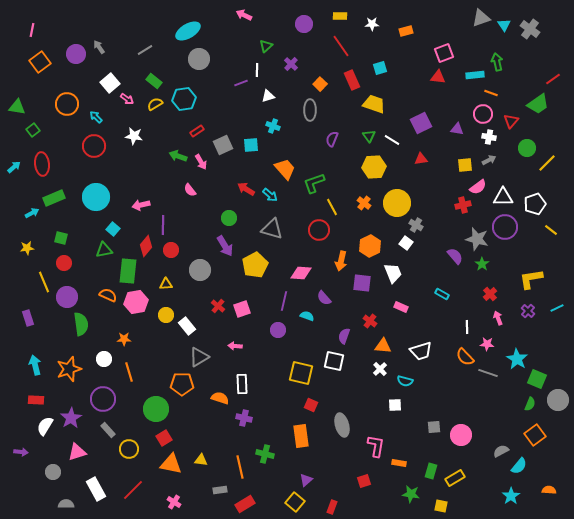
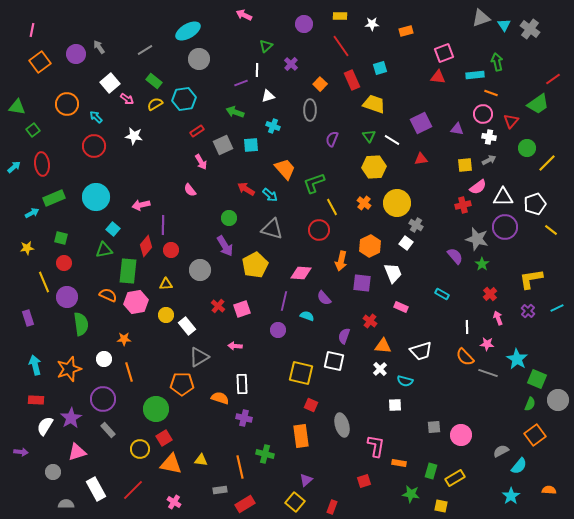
green arrow at (178, 156): moved 57 px right, 44 px up
yellow circle at (129, 449): moved 11 px right
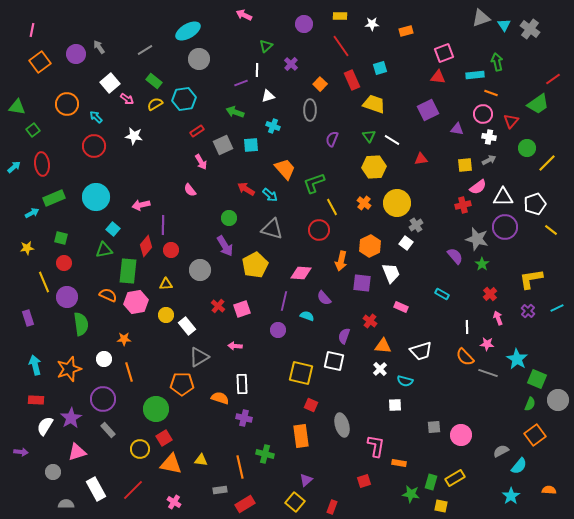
purple square at (421, 123): moved 7 px right, 13 px up
gray cross at (416, 225): rotated 24 degrees clockwise
white trapezoid at (393, 273): moved 2 px left
green rectangle at (431, 471): moved 11 px down
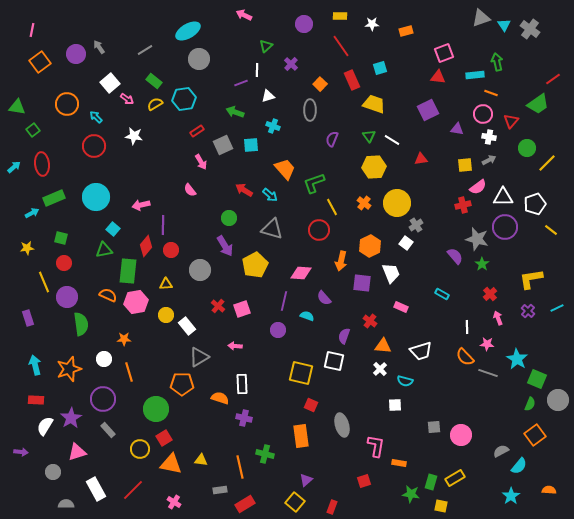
red arrow at (246, 189): moved 2 px left, 1 px down
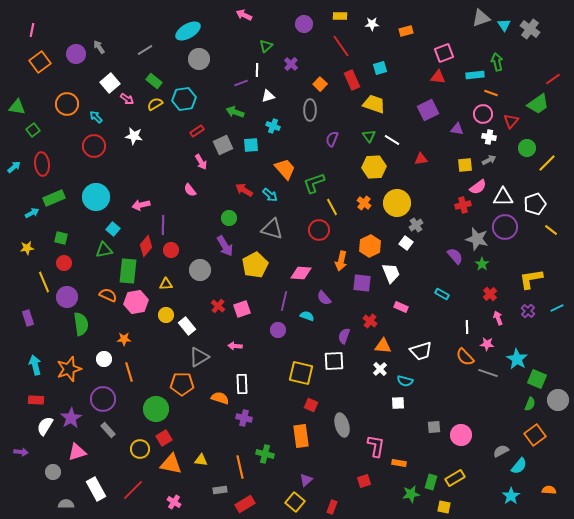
white square at (334, 361): rotated 15 degrees counterclockwise
white square at (395, 405): moved 3 px right, 2 px up
green star at (411, 494): rotated 18 degrees counterclockwise
yellow square at (441, 506): moved 3 px right, 1 px down
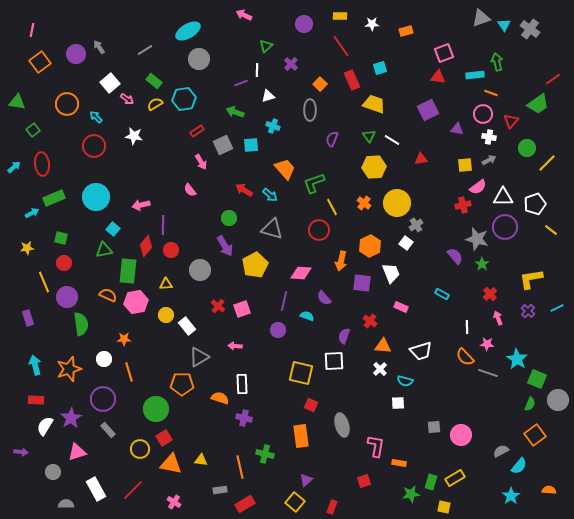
green triangle at (17, 107): moved 5 px up
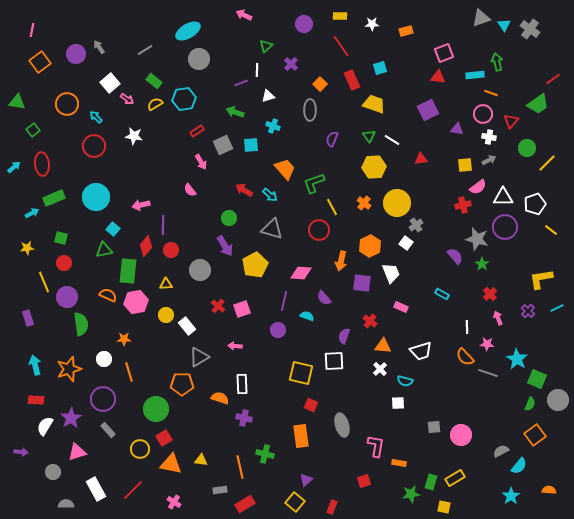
yellow L-shape at (531, 279): moved 10 px right
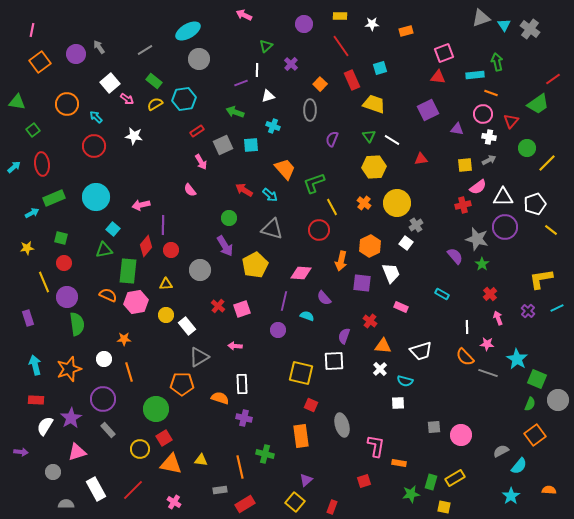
green semicircle at (81, 324): moved 4 px left
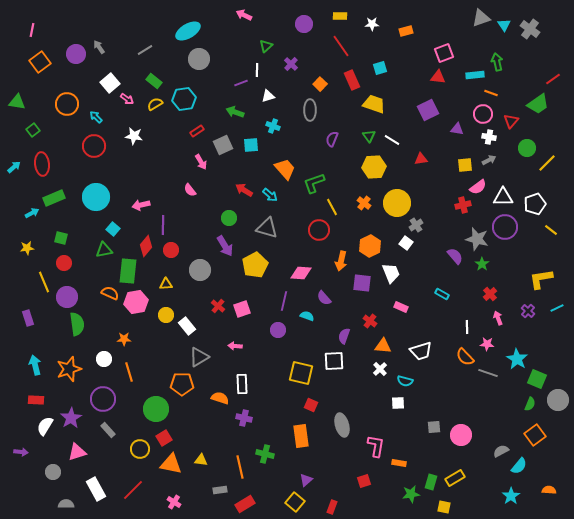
gray triangle at (272, 229): moved 5 px left, 1 px up
orange semicircle at (108, 295): moved 2 px right, 2 px up
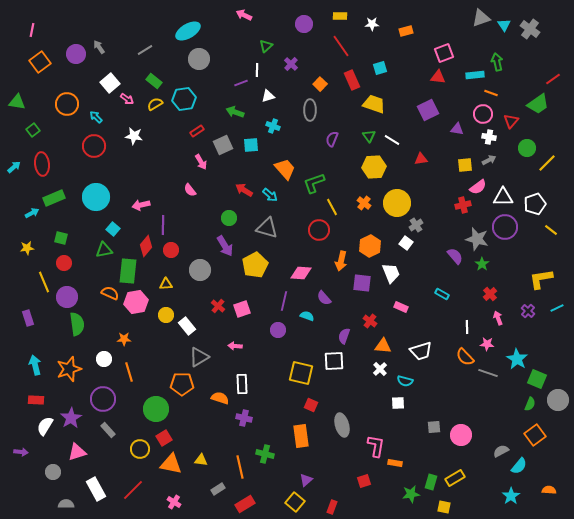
orange rectangle at (399, 463): moved 4 px left
gray rectangle at (220, 490): moved 2 px left, 1 px up; rotated 24 degrees counterclockwise
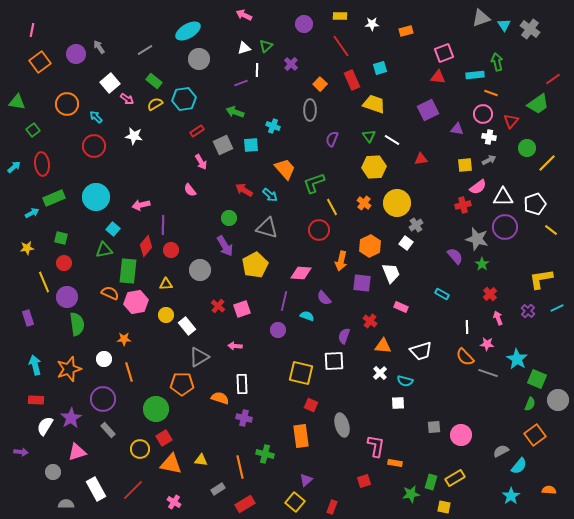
white triangle at (268, 96): moved 24 px left, 48 px up
white cross at (380, 369): moved 4 px down
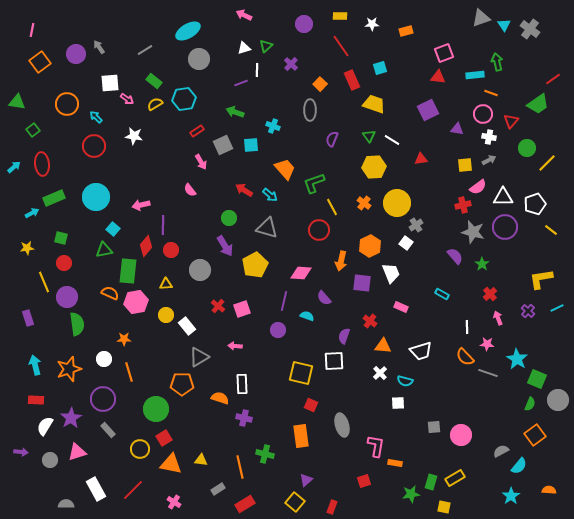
white square at (110, 83): rotated 36 degrees clockwise
gray star at (477, 239): moved 4 px left, 7 px up
gray circle at (53, 472): moved 3 px left, 12 px up
